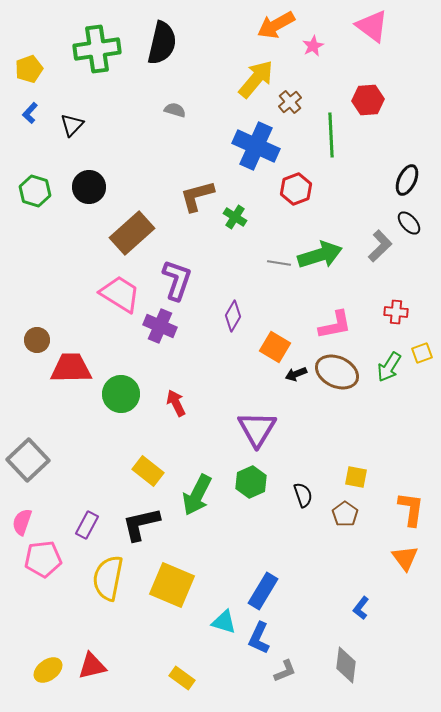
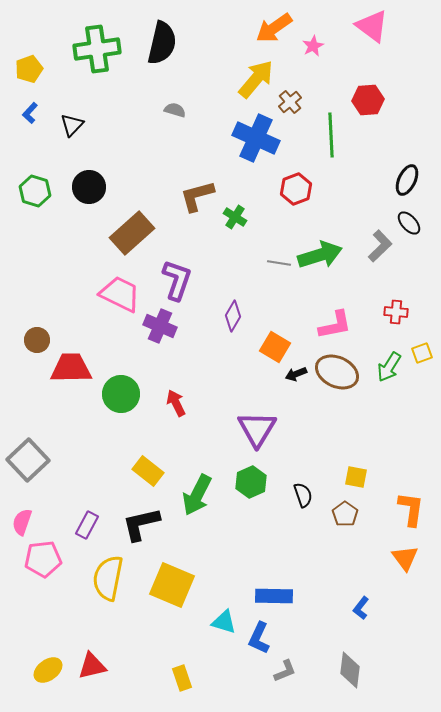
orange arrow at (276, 25): moved 2 px left, 3 px down; rotated 6 degrees counterclockwise
blue cross at (256, 146): moved 8 px up
pink trapezoid at (120, 294): rotated 6 degrees counterclockwise
blue rectangle at (263, 591): moved 11 px right, 5 px down; rotated 60 degrees clockwise
gray diamond at (346, 665): moved 4 px right, 5 px down
yellow rectangle at (182, 678): rotated 35 degrees clockwise
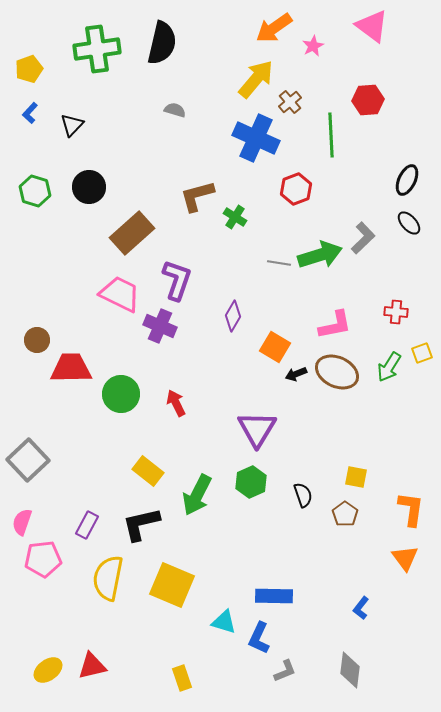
gray L-shape at (380, 246): moved 17 px left, 8 px up
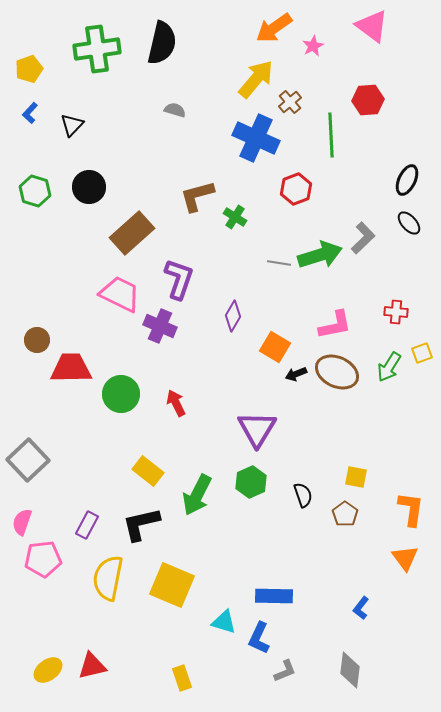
purple L-shape at (177, 280): moved 2 px right, 1 px up
